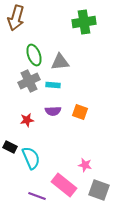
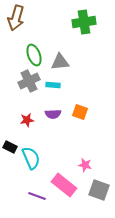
purple semicircle: moved 3 px down
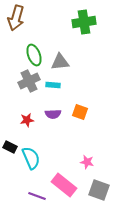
pink star: moved 2 px right, 3 px up
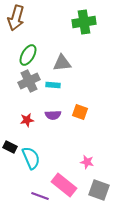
green ellipse: moved 6 px left; rotated 50 degrees clockwise
gray triangle: moved 2 px right, 1 px down
purple semicircle: moved 1 px down
purple line: moved 3 px right
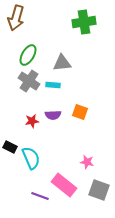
gray cross: rotated 30 degrees counterclockwise
red star: moved 5 px right, 1 px down
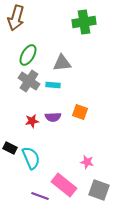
purple semicircle: moved 2 px down
black rectangle: moved 1 px down
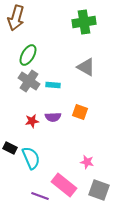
gray triangle: moved 24 px right, 4 px down; rotated 36 degrees clockwise
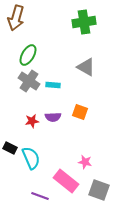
pink star: moved 2 px left
pink rectangle: moved 2 px right, 4 px up
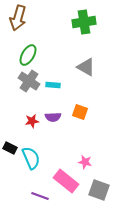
brown arrow: moved 2 px right
